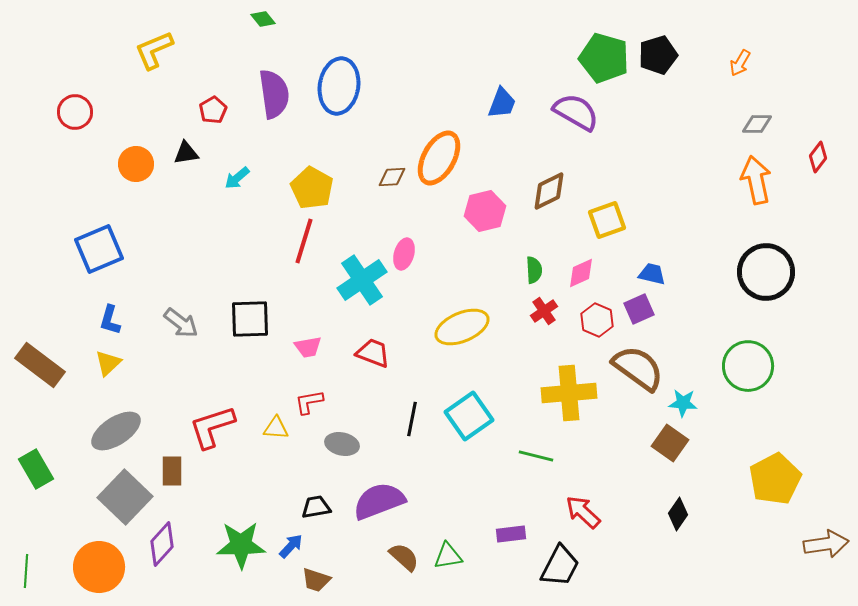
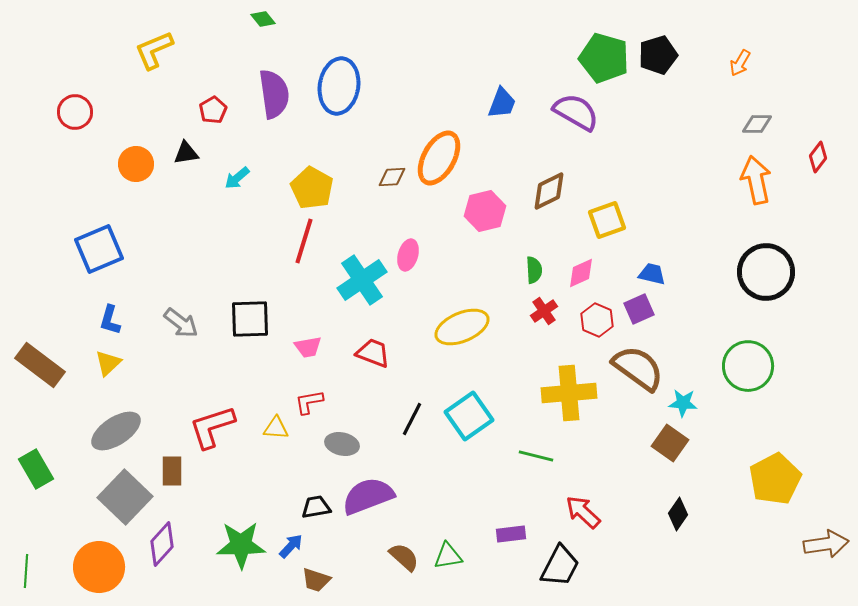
pink ellipse at (404, 254): moved 4 px right, 1 px down
black line at (412, 419): rotated 16 degrees clockwise
purple semicircle at (379, 501): moved 11 px left, 5 px up
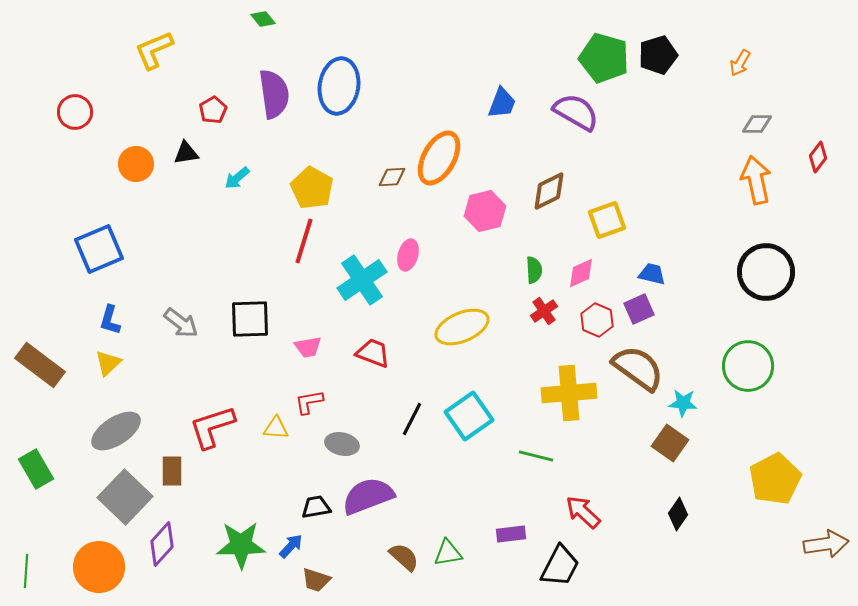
green triangle at (448, 556): moved 3 px up
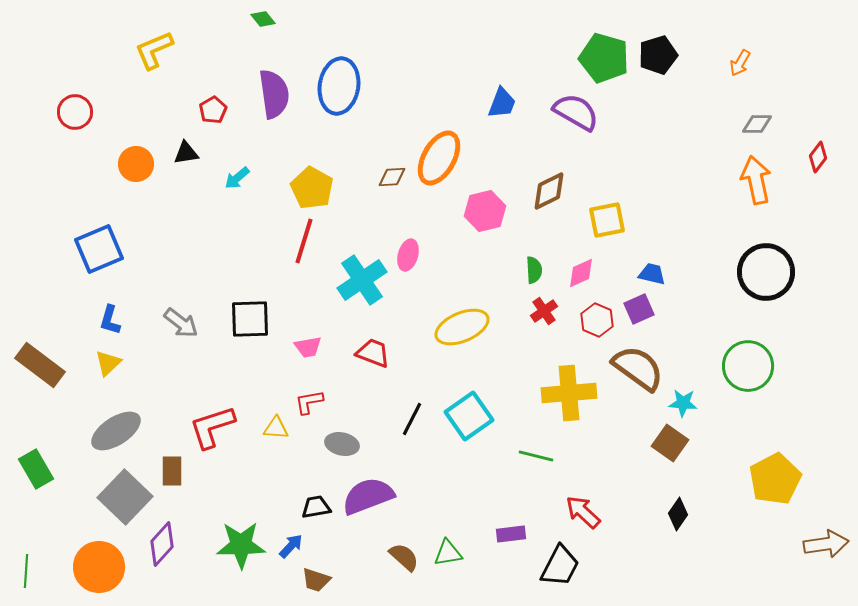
yellow square at (607, 220): rotated 9 degrees clockwise
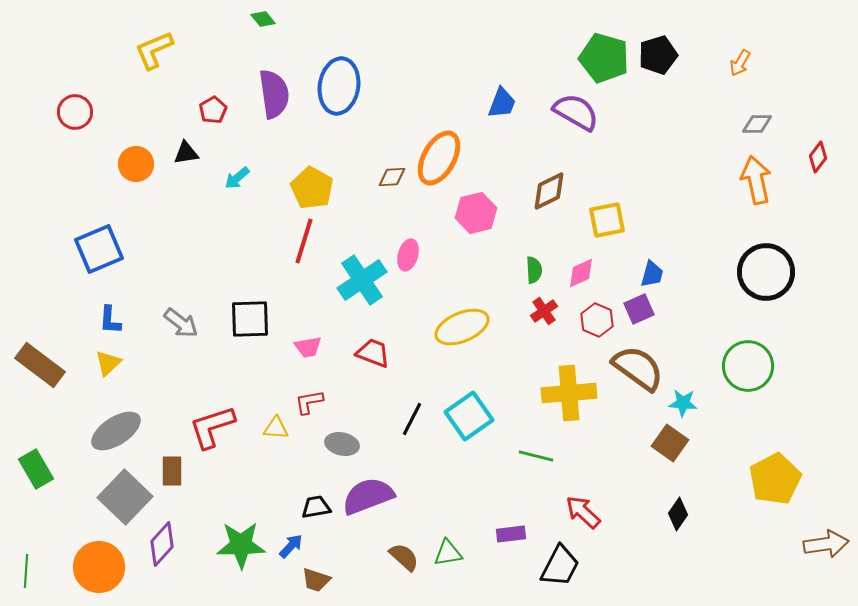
pink hexagon at (485, 211): moved 9 px left, 2 px down
blue trapezoid at (652, 274): rotated 92 degrees clockwise
blue L-shape at (110, 320): rotated 12 degrees counterclockwise
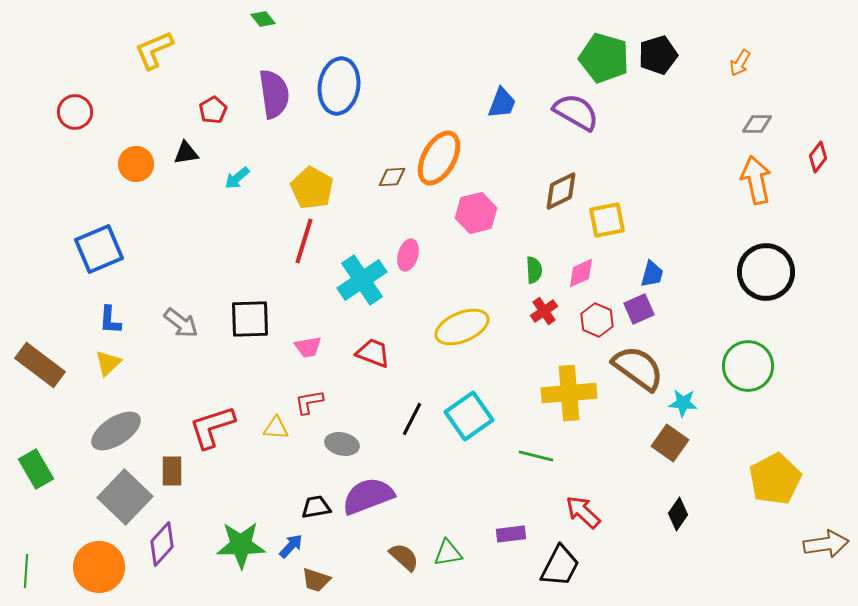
brown diamond at (549, 191): moved 12 px right
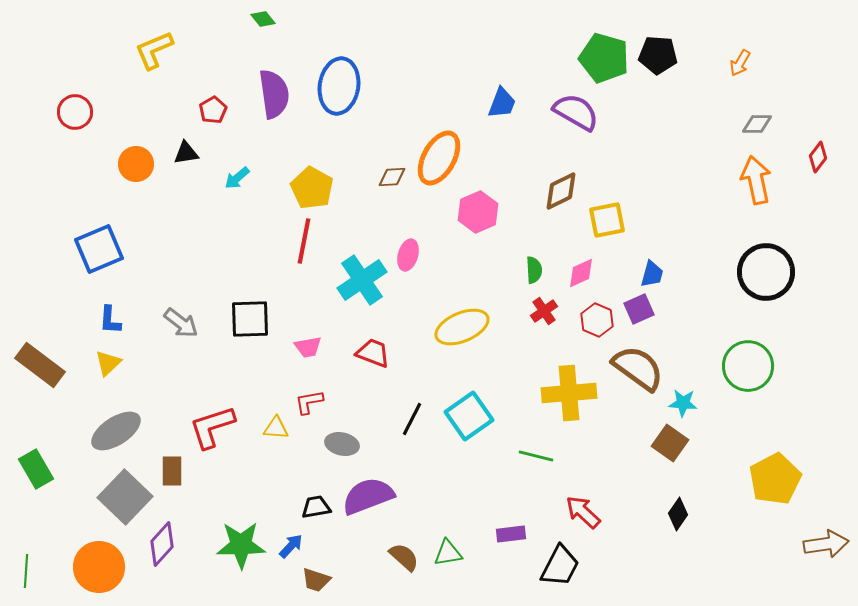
black pentagon at (658, 55): rotated 21 degrees clockwise
pink hexagon at (476, 213): moved 2 px right, 1 px up; rotated 9 degrees counterclockwise
red line at (304, 241): rotated 6 degrees counterclockwise
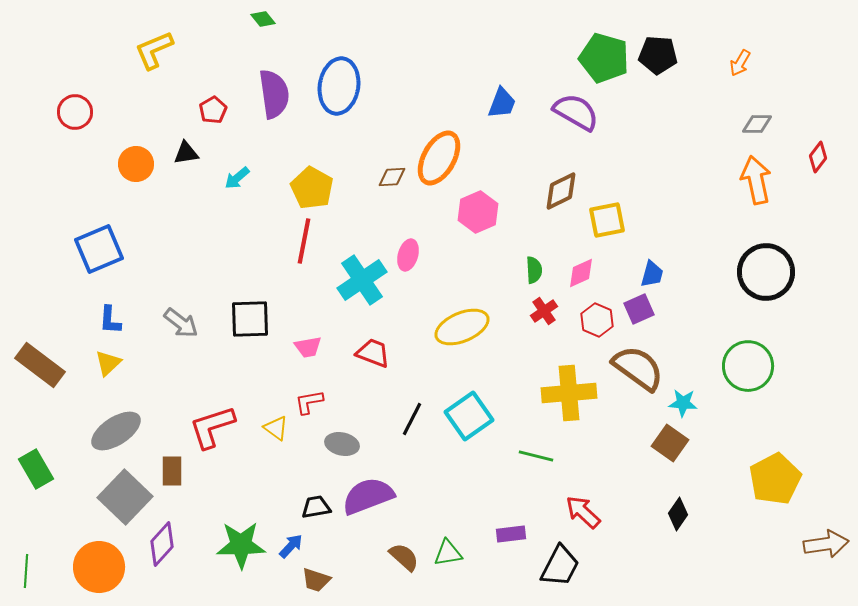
yellow triangle at (276, 428): rotated 32 degrees clockwise
